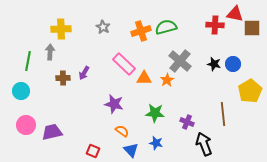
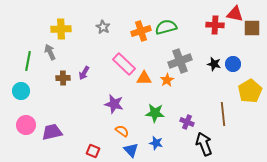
gray arrow: rotated 28 degrees counterclockwise
gray cross: rotated 30 degrees clockwise
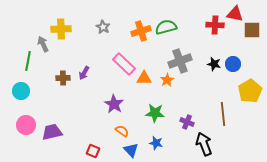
brown square: moved 2 px down
gray arrow: moved 7 px left, 8 px up
purple star: rotated 18 degrees clockwise
